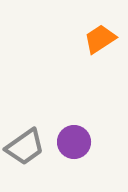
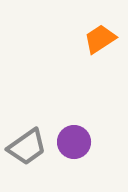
gray trapezoid: moved 2 px right
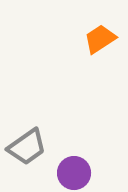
purple circle: moved 31 px down
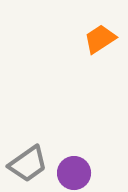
gray trapezoid: moved 1 px right, 17 px down
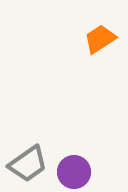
purple circle: moved 1 px up
